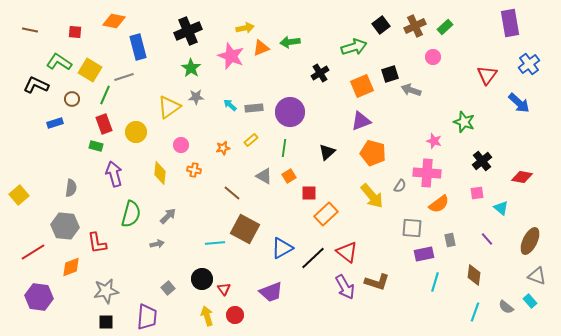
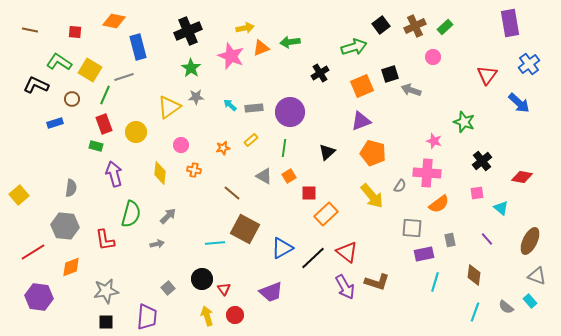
red L-shape at (97, 243): moved 8 px right, 3 px up
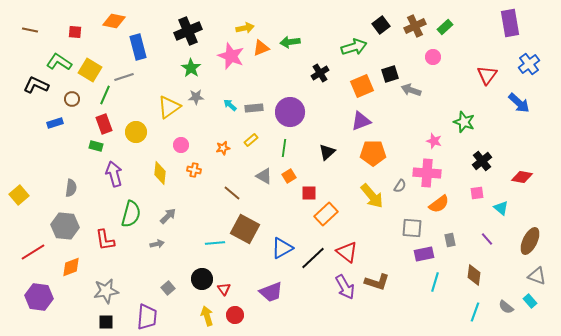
orange pentagon at (373, 153): rotated 15 degrees counterclockwise
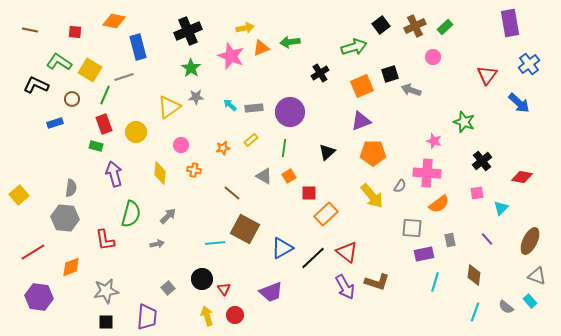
cyan triangle at (501, 208): rotated 35 degrees clockwise
gray hexagon at (65, 226): moved 8 px up
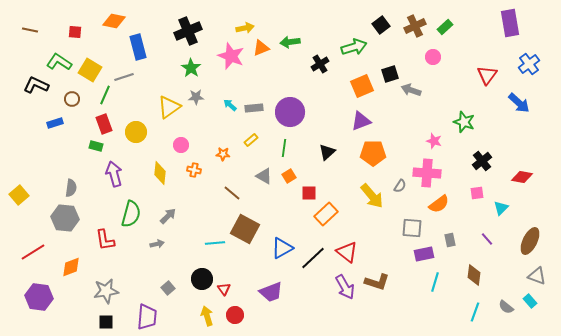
black cross at (320, 73): moved 9 px up
orange star at (223, 148): moved 6 px down; rotated 16 degrees clockwise
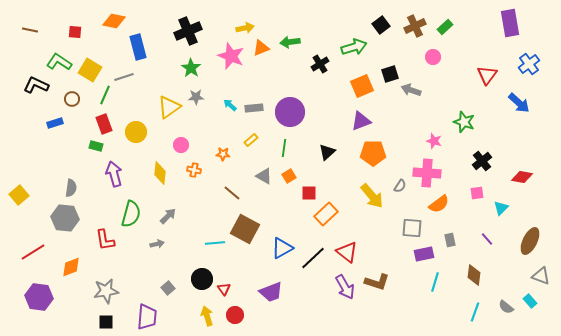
gray triangle at (537, 276): moved 4 px right
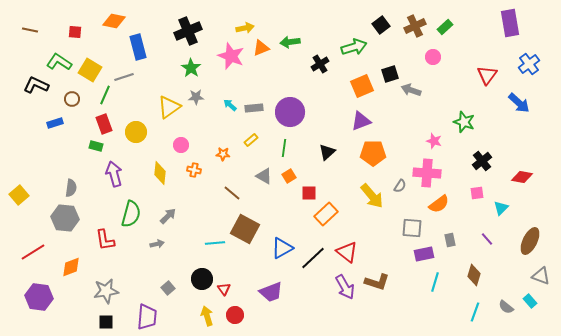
brown diamond at (474, 275): rotated 10 degrees clockwise
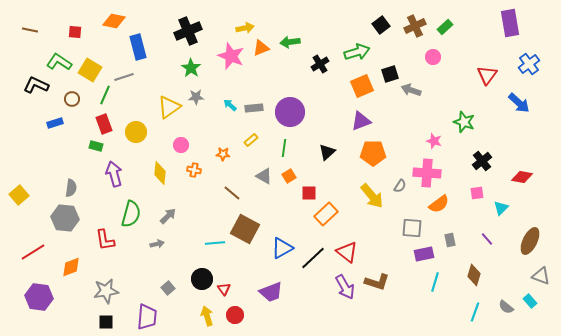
green arrow at (354, 47): moved 3 px right, 5 px down
